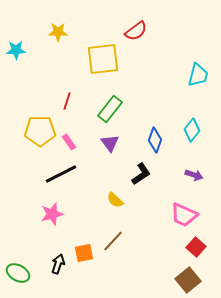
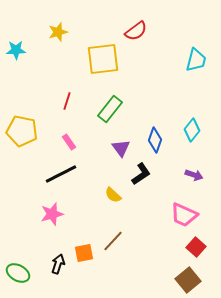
yellow star: rotated 18 degrees counterclockwise
cyan trapezoid: moved 2 px left, 15 px up
yellow pentagon: moved 18 px left; rotated 12 degrees clockwise
purple triangle: moved 11 px right, 5 px down
yellow semicircle: moved 2 px left, 5 px up
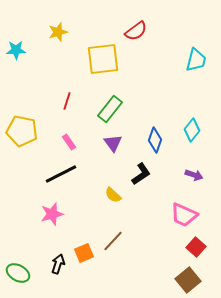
purple triangle: moved 8 px left, 5 px up
orange square: rotated 12 degrees counterclockwise
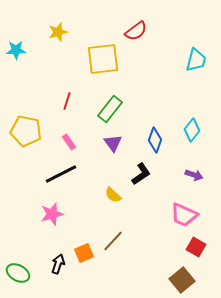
yellow pentagon: moved 4 px right
red square: rotated 12 degrees counterclockwise
brown square: moved 6 px left
